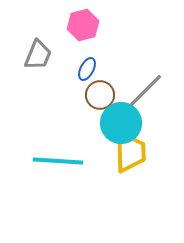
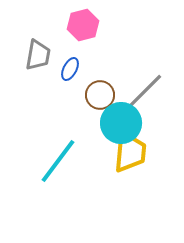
gray trapezoid: rotated 12 degrees counterclockwise
blue ellipse: moved 17 px left
yellow trapezoid: rotated 6 degrees clockwise
cyan line: rotated 57 degrees counterclockwise
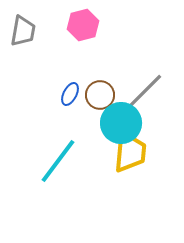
gray trapezoid: moved 15 px left, 24 px up
blue ellipse: moved 25 px down
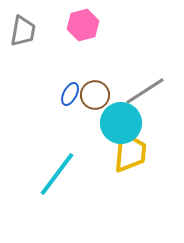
gray line: rotated 12 degrees clockwise
brown circle: moved 5 px left
cyan line: moved 1 px left, 13 px down
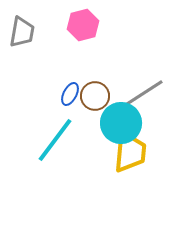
gray trapezoid: moved 1 px left, 1 px down
gray line: moved 1 px left, 2 px down
brown circle: moved 1 px down
cyan line: moved 2 px left, 34 px up
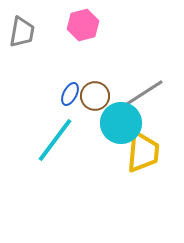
yellow trapezoid: moved 13 px right
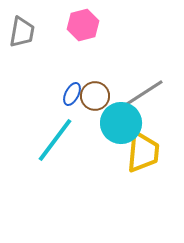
blue ellipse: moved 2 px right
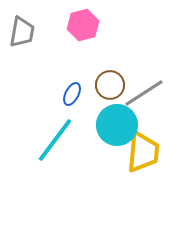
brown circle: moved 15 px right, 11 px up
cyan circle: moved 4 px left, 2 px down
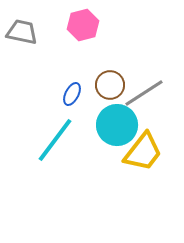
gray trapezoid: rotated 88 degrees counterclockwise
yellow trapezoid: rotated 33 degrees clockwise
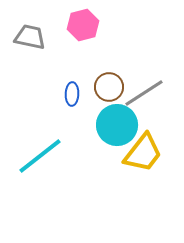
gray trapezoid: moved 8 px right, 5 px down
brown circle: moved 1 px left, 2 px down
blue ellipse: rotated 25 degrees counterclockwise
cyan line: moved 15 px left, 16 px down; rotated 15 degrees clockwise
yellow trapezoid: moved 1 px down
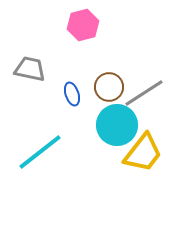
gray trapezoid: moved 32 px down
blue ellipse: rotated 20 degrees counterclockwise
cyan line: moved 4 px up
